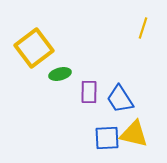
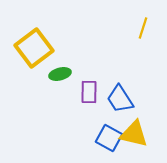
blue square: moved 2 px right; rotated 32 degrees clockwise
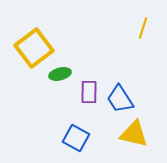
blue square: moved 33 px left
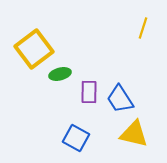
yellow square: moved 1 px down
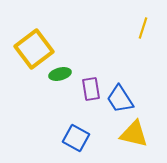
purple rectangle: moved 2 px right, 3 px up; rotated 10 degrees counterclockwise
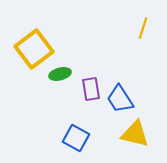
yellow triangle: moved 1 px right
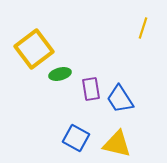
yellow triangle: moved 18 px left, 10 px down
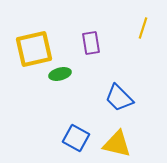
yellow square: rotated 24 degrees clockwise
purple rectangle: moved 46 px up
blue trapezoid: moved 1 px left, 1 px up; rotated 12 degrees counterclockwise
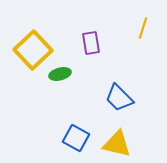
yellow square: moved 1 px left, 1 px down; rotated 30 degrees counterclockwise
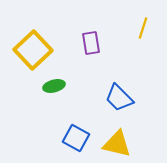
green ellipse: moved 6 px left, 12 px down
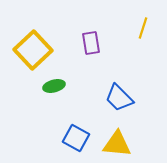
yellow triangle: rotated 8 degrees counterclockwise
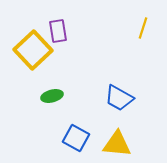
purple rectangle: moved 33 px left, 12 px up
green ellipse: moved 2 px left, 10 px down
blue trapezoid: rotated 16 degrees counterclockwise
